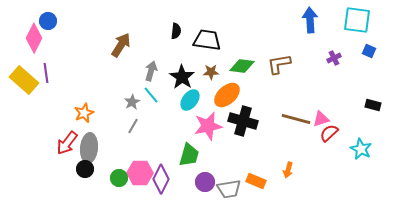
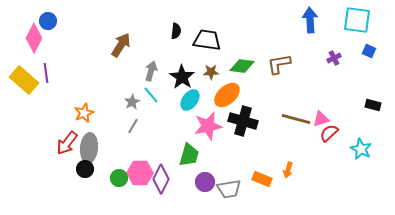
orange rectangle: moved 6 px right, 2 px up
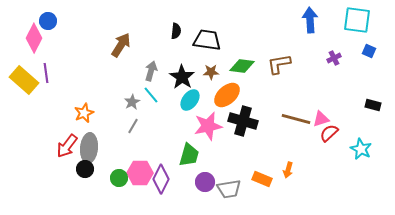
red arrow: moved 3 px down
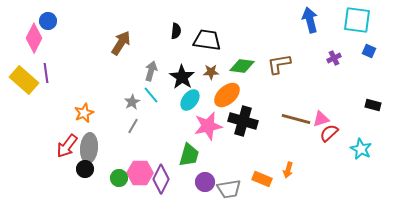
blue arrow: rotated 10 degrees counterclockwise
brown arrow: moved 2 px up
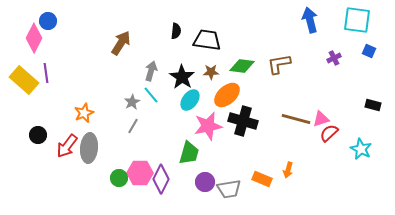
green trapezoid: moved 2 px up
black circle: moved 47 px left, 34 px up
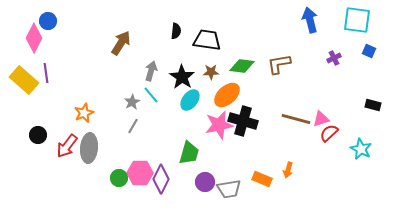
pink star: moved 11 px right, 1 px up
